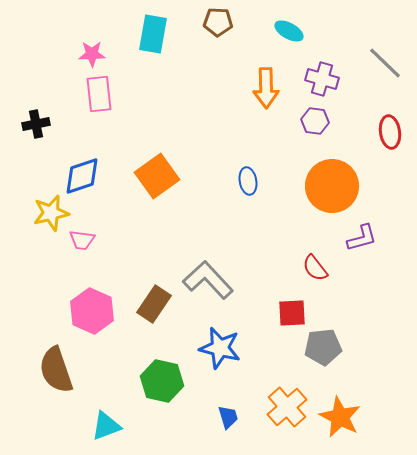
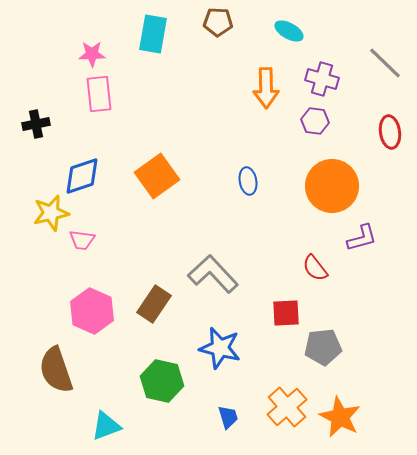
gray L-shape: moved 5 px right, 6 px up
red square: moved 6 px left
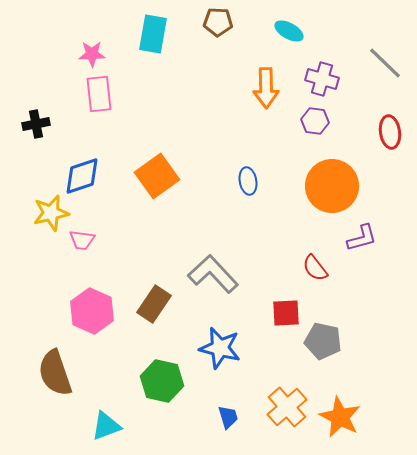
gray pentagon: moved 6 px up; rotated 18 degrees clockwise
brown semicircle: moved 1 px left, 3 px down
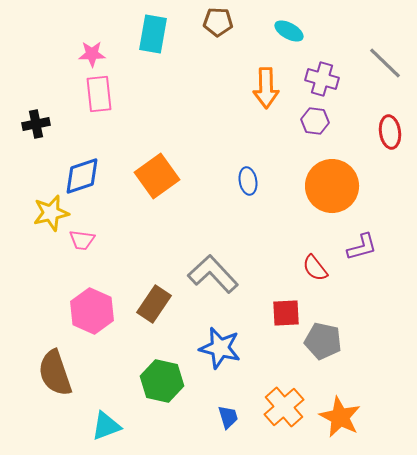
purple L-shape: moved 9 px down
orange cross: moved 3 px left
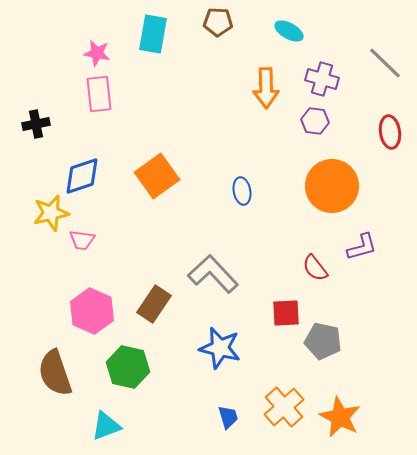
pink star: moved 5 px right, 1 px up; rotated 12 degrees clockwise
blue ellipse: moved 6 px left, 10 px down
green hexagon: moved 34 px left, 14 px up
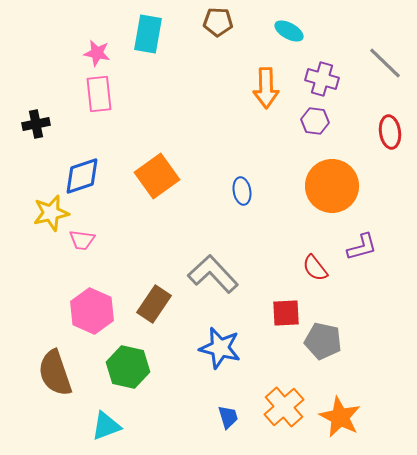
cyan rectangle: moved 5 px left
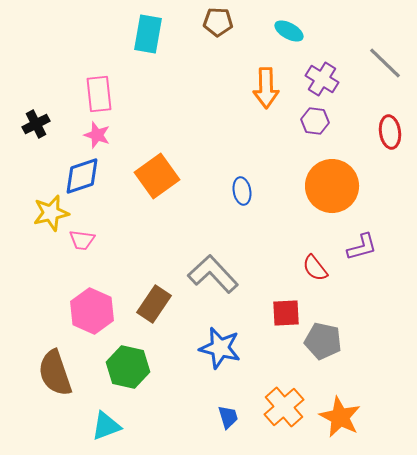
pink star: moved 82 px down; rotated 8 degrees clockwise
purple cross: rotated 16 degrees clockwise
black cross: rotated 16 degrees counterclockwise
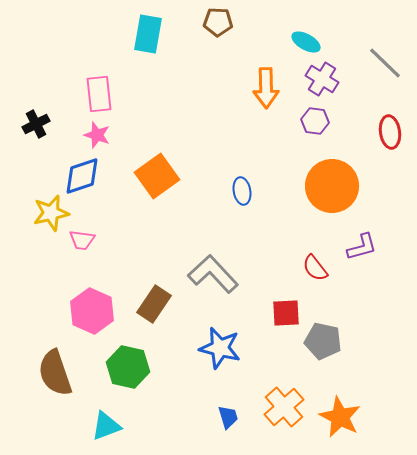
cyan ellipse: moved 17 px right, 11 px down
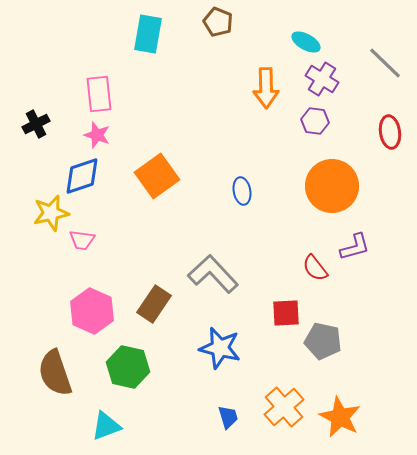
brown pentagon: rotated 20 degrees clockwise
purple L-shape: moved 7 px left
